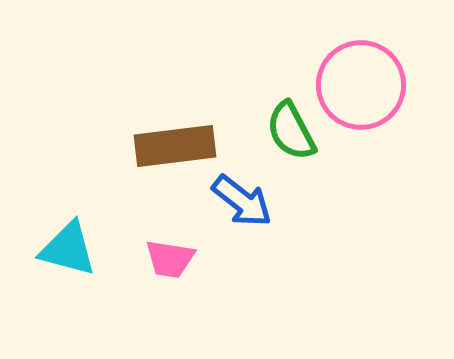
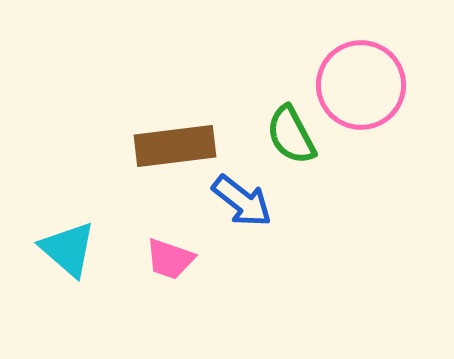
green semicircle: moved 4 px down
cyan triangle: rotated 26 degrees clockwise
pink trapezoid: rotated 10 degrees clockwise
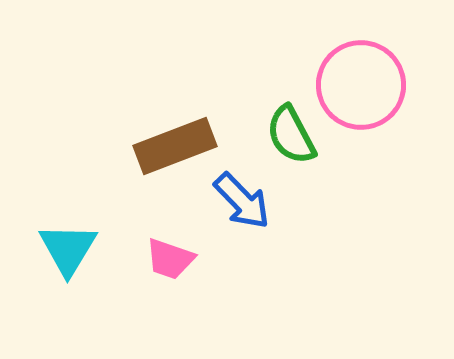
brown rectangle: rotated 14 degrees counterclockwise
blue arrow: rotated 8 degrees clockwise
cyan triangle: rotated 20 degrees clockwise
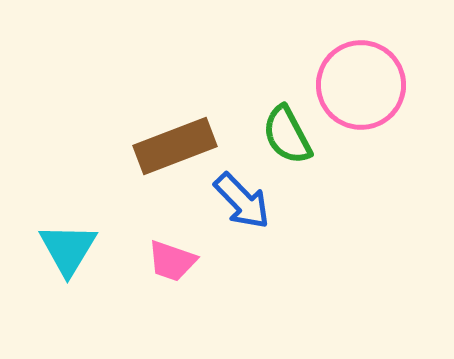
green semicircle: moved 4 px left
pink trapezoid: moved 2 px right, 2 px down
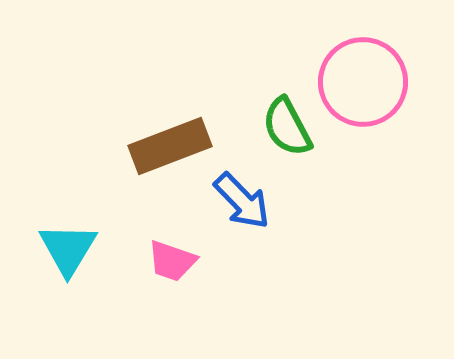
pink circle: moved 2 px right, 3 px up
green semicircle: moved 8 px up
brown rectangle: moved 5 px left
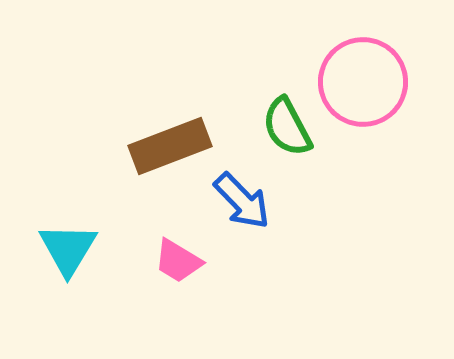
pink trapezoid: moved 6 px right; rotated 12 degrees clockwise
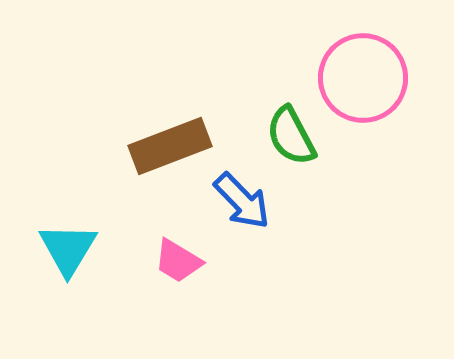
pink circle: moved 4 px up
green semicircle: moved 4 px right, 9 px down
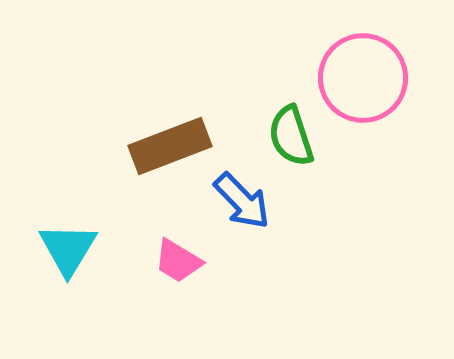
green semicircle: rotated 10 degrees clockwise
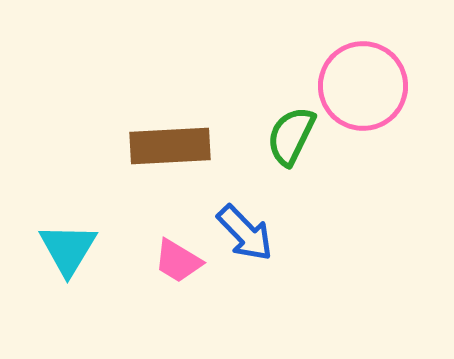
pink circle: moved 8 px down
green semicircle: rotated 44 degrees clockwise
brown rectangle: rotated 18 degrees clockwise
blue arrow: moved 3 px right, 32 px down
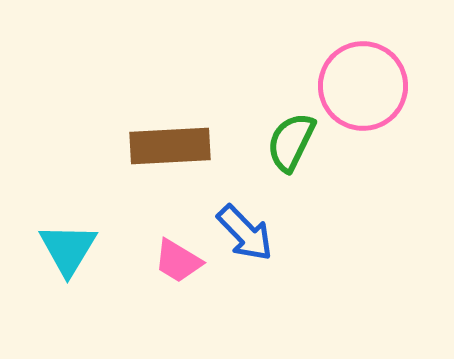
green semicircle: moved 6 px down
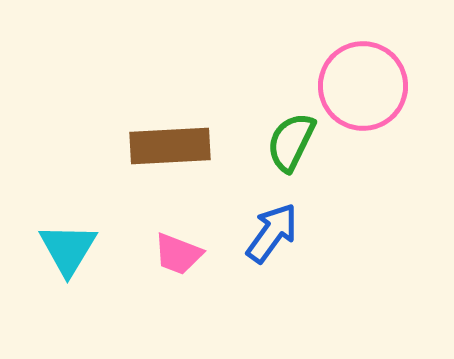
blue arrow: moved 27 px right; rotated 100 degrees counterclockwise
pink trapezoid: moved 7 px up; rotated 10 degrees counterclockwise
